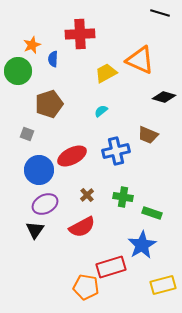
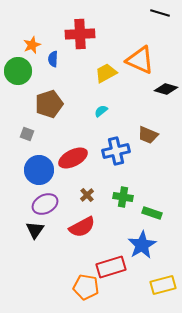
black diamond: moved 2 px right, 8 px up
red ellipse: moved 1 px right, 2 px down
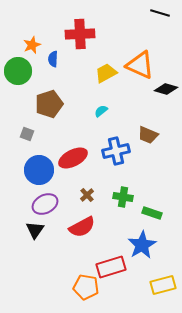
orange triangle: moved 5 px down
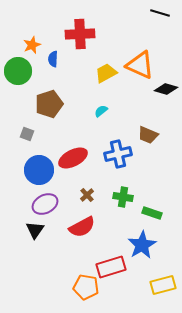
blue cross: moved 2 px right, 3 px down
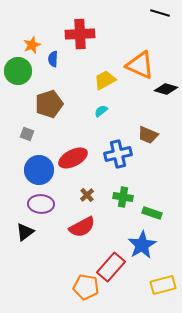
yellow trapezoid: moved 1 px left, 7 px down
purple ellipse: moved 4 px left; rotated 30 degrees clockwise
black triangle: moved 10 px left, 2 px down; rotated 18 degrees clockwise
red rectangle: rotated 32 degrees counterclockwise
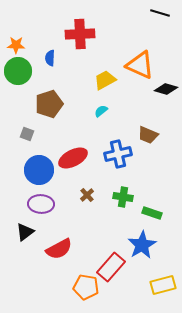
orange star: moved 16 px left; rotated 24 degrees clockwise
blue semicircle: moved 3 px left, 1 px up
red semicircle: moved 23 px left, 22 px down
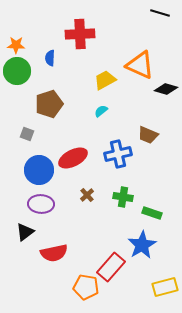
green circle: moved 1 px left
red semicircle: moved 5 px left, 4 px down; rotated 16 degrees clockwise
yellow rectangle: moved 2 px right, 2 px down
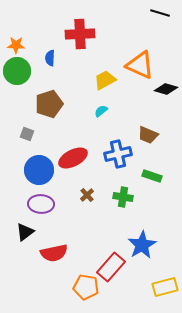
green rectangle: moved 37 px up
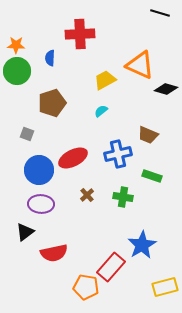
brown pentagon: moved 3 px right, 1 px up
